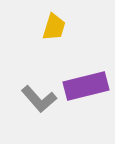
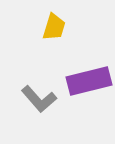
purple rectangle: moved 3 px right, 5 px up
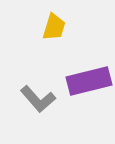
gray L-shape: moved 1 px left
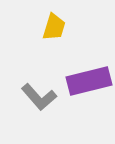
gray L-shape: moved 1 px right, 2 px up
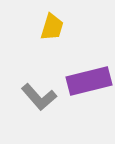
yellow trapezoid: moved 2 px left
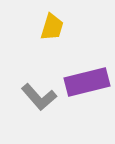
purple rectangle: moved 2 px left, 1 px down
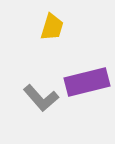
gray L-shape: moved 2 px right, 1 px down
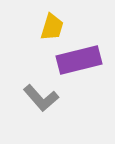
purple rectangle: moved 8 px left, 22 px up
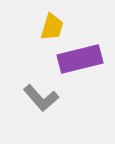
purple rectangle: moved 1 px right, 1 px up
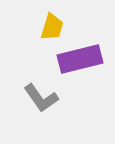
gray L-shape: rotated 6 degrees clockwise
